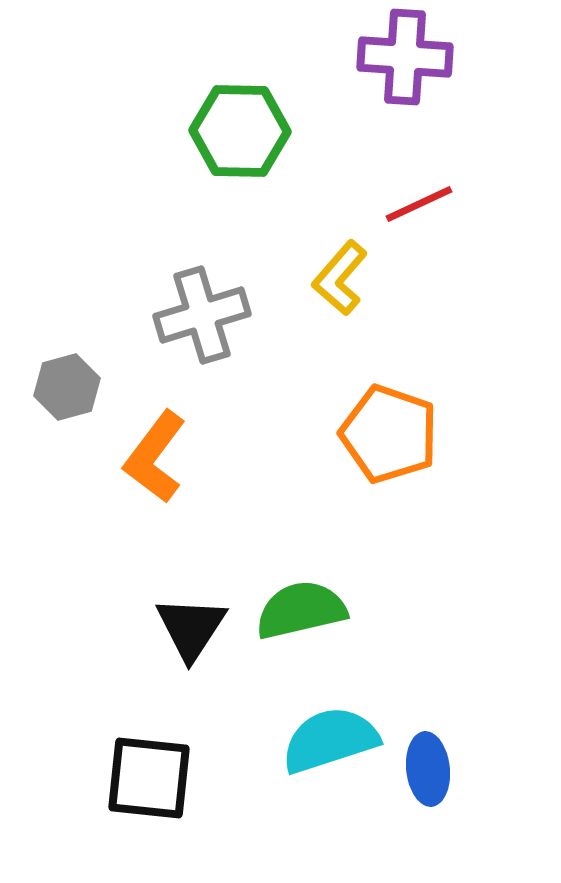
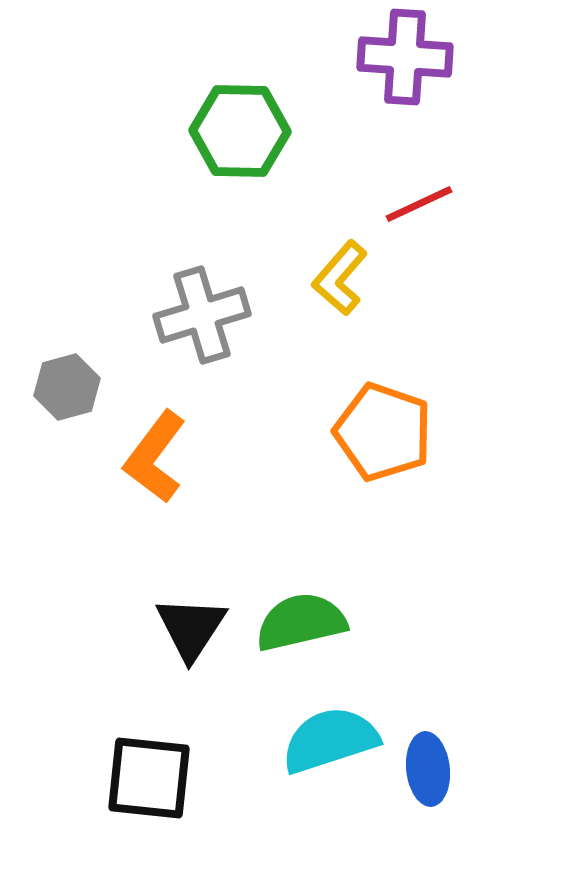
orange pentagon: moved 6 px left, 2 px up
green semicircle: moved 12 px down
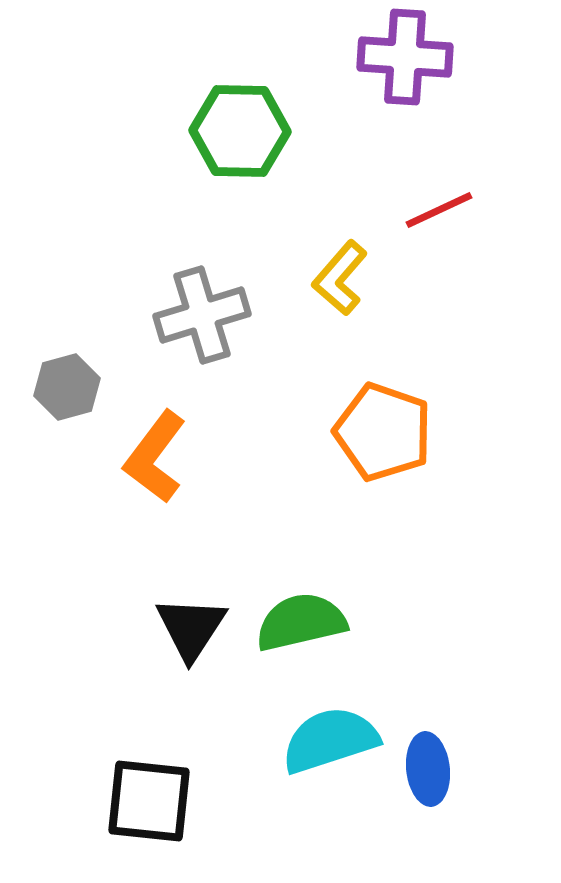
red line: moved 20 px right, 6 px down
black square: moved 23 px down
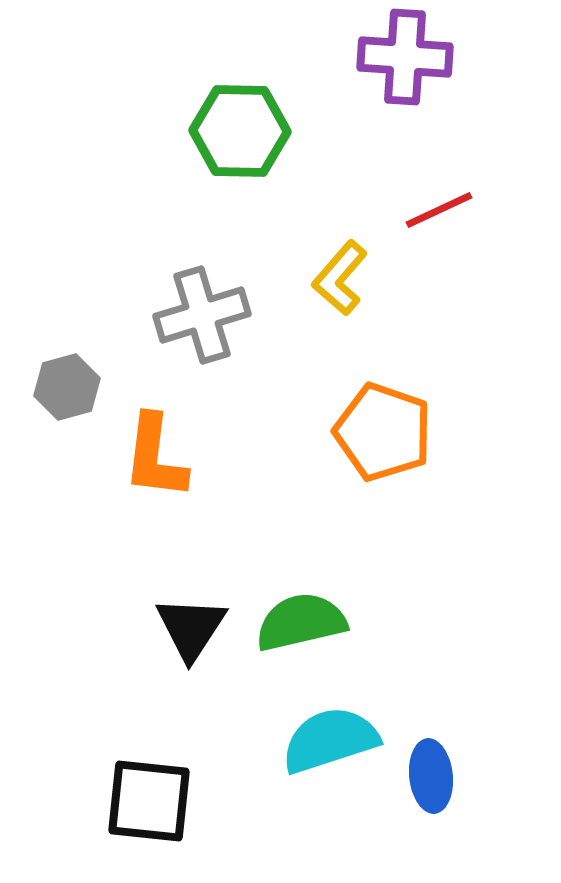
orange L-shape: rotated 30 degrees counterclockwise
blue ellipse: moved 3 px right, 7 px down
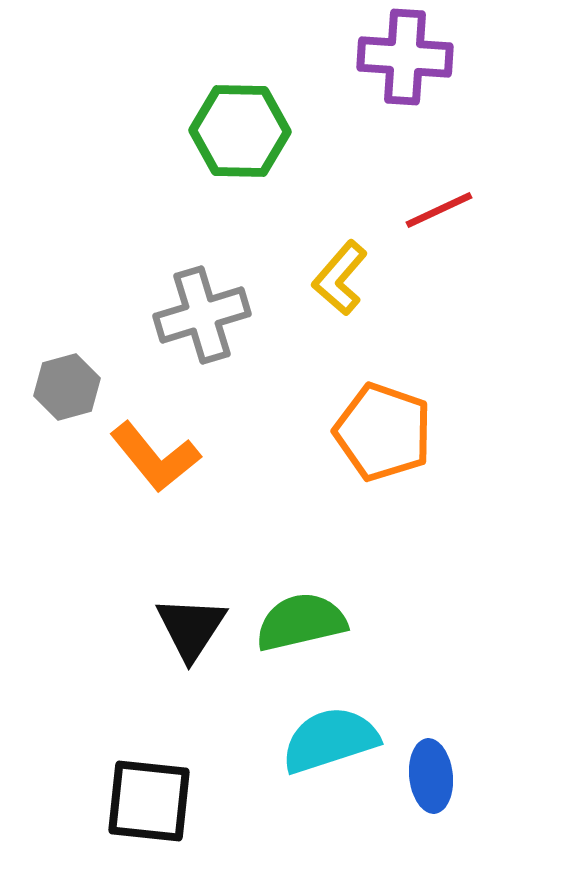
orange L-shape: rotated 46 degrees counterclockwise
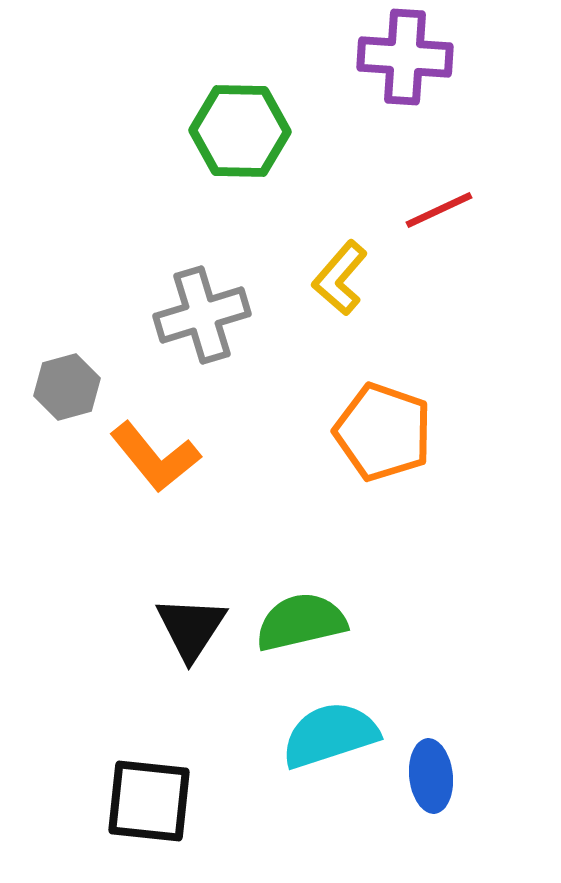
cyan semicircle: moved 5 px up
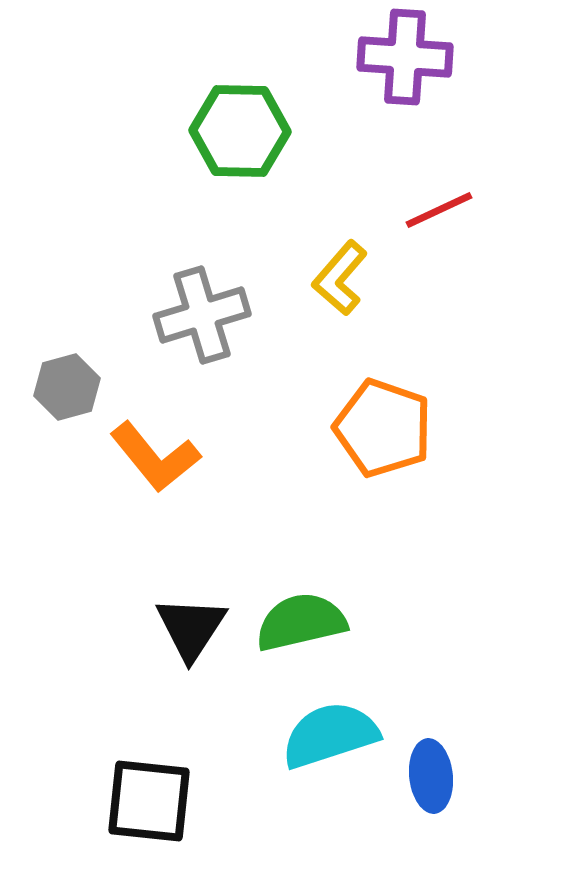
orange pentagon: moved 4 px up
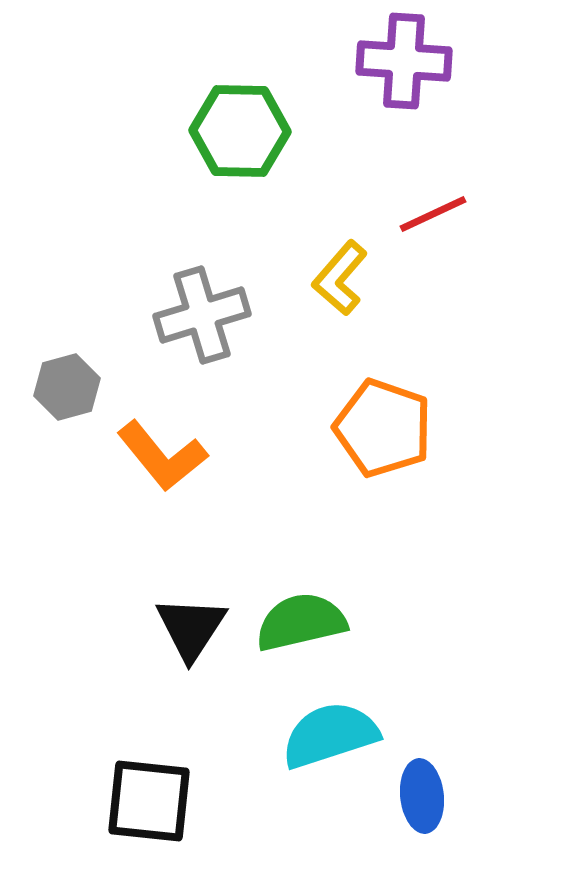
purple cross: moved 1 px left, 4 px down
red line: moved 6 px left, 4 px down
orange L-shape: moved 7 px right, 1 px up
blue ellipse: moved 9 px left, 20 px down
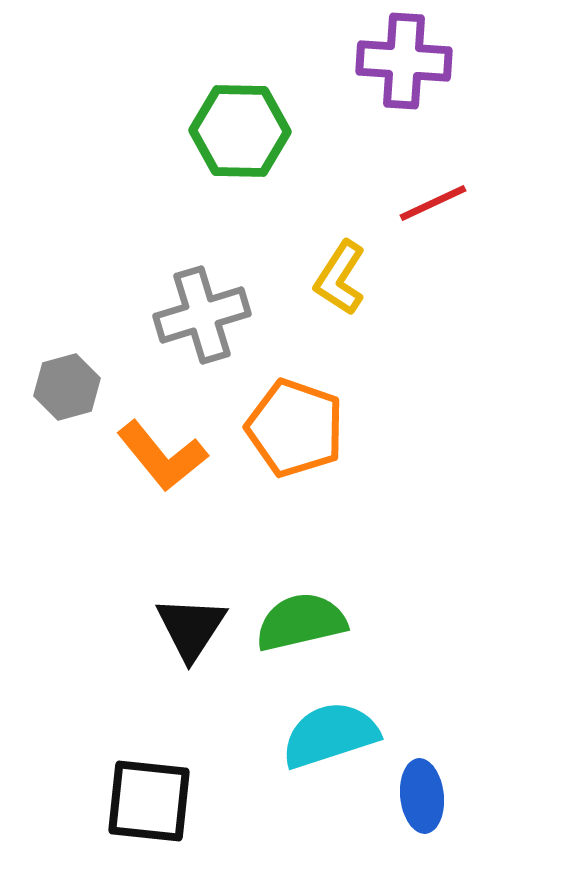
red line: moved 11 px up
yellow L-shape: rotated 8 degrees counterclockwise
orange pentagon: moved 88 px left
